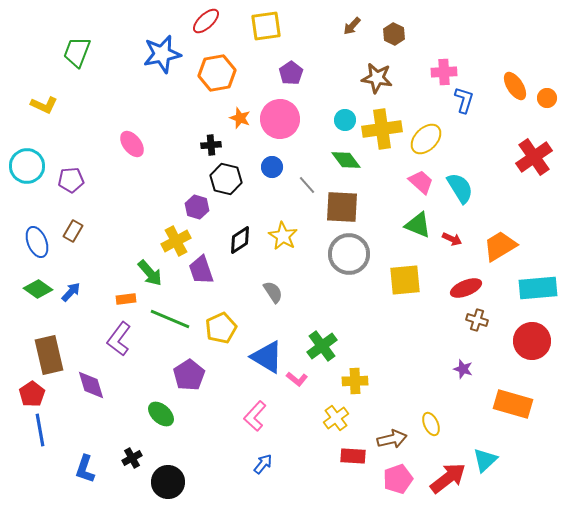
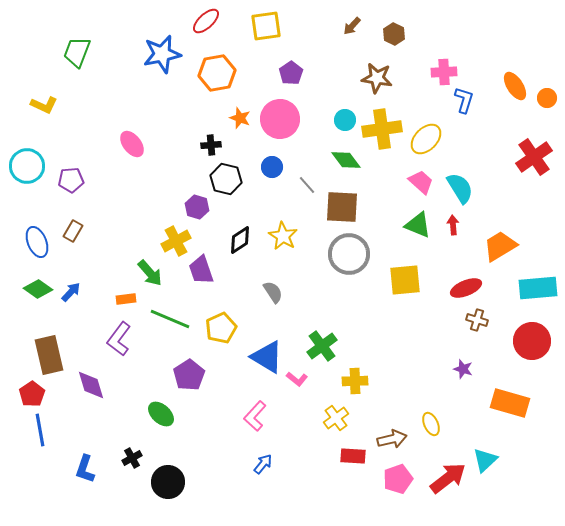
red arrow at (452, 239): moved 1 px right, 14 px up; rotated 120 degrees counterclockwise
orange rectangle at (513, 404): moved 3 px left, 1 px up
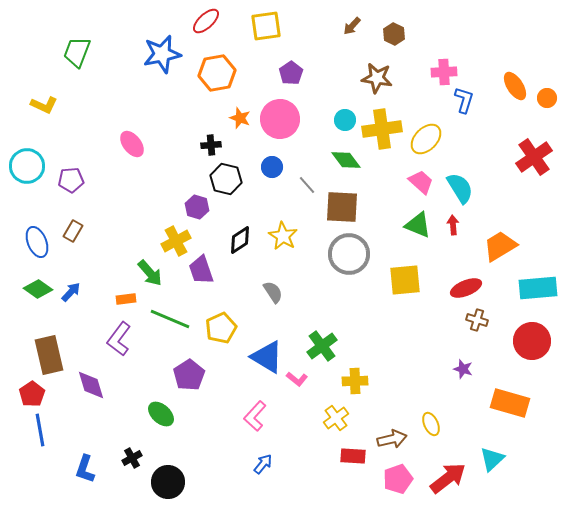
cyan triangle at (485, 460): moved 7 px right, 1 px up
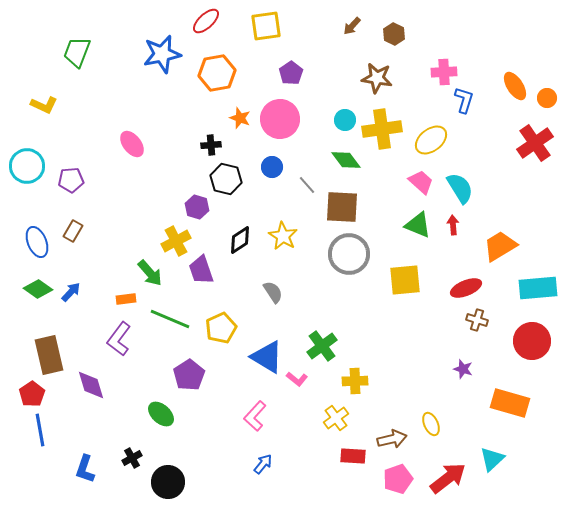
yellow ellipse at (426, 139): moved 5 px right, 1 px down; rotated 8 degrees clockwise
red cross at (534, 157): moved 1 px right, 14 px up
